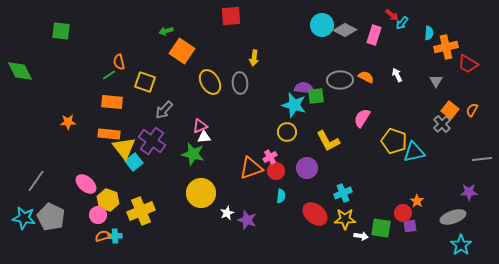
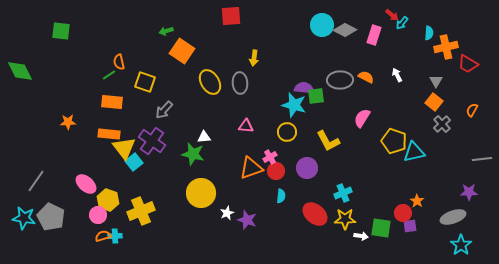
orange square at (450, 110): moved 16 px left, 8 px up
pink triangle at (200, 126): moved 46 px right; rotated 28 degrees clockwise
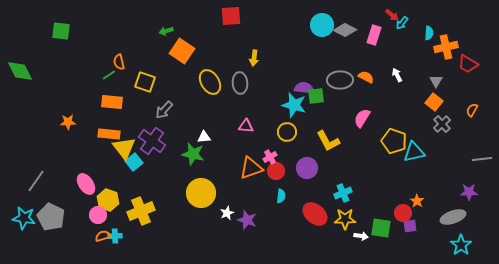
pink ellipse at (86, 184): rotated 15 degrees clockwise
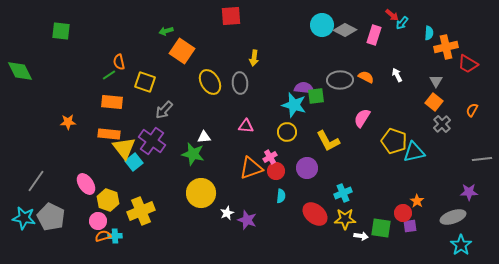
pink circle at (98, 215): moved 6 px down
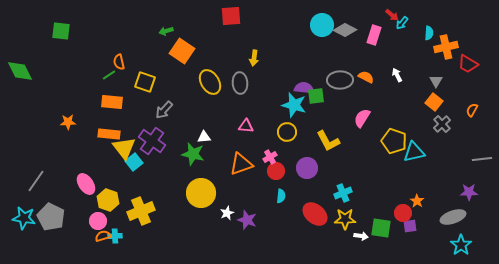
orange triangle at (251, 168): moved 10 px left, 4 px up
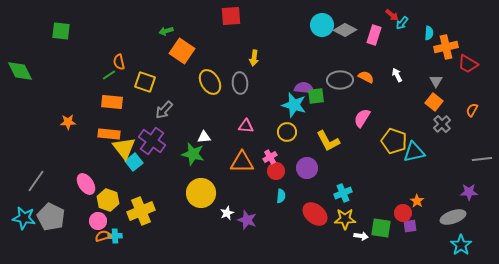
orange triangle at (241, 164): moved 1 px right, 2 px up; rotated 20 degrees clockwise
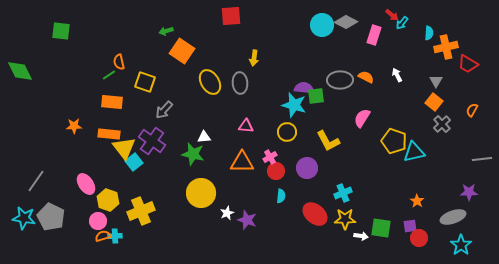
gray diamond at (345, 30): moved 1 px right, 8 px up
orange star at (68, 122): moved 6 px right, 4 px down
red circle at (403, 213): moved 16 px right, 25 px down
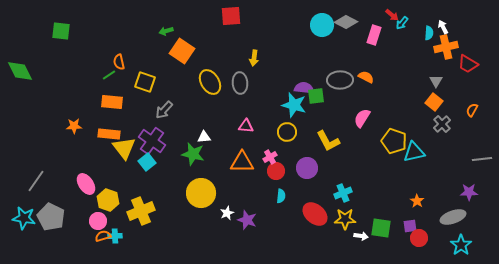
white arrow at (397, 75): moved 46 px right, 48 px up
cyan square at (134, 162): moved 13 px right
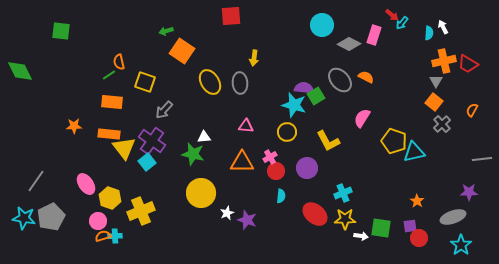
gray diamond at (346, 22): moved 3 px right, 22 px down
orange cross at (446, 47): moved 2 px left, 14 px down
gray ellipse at (340, 80): rotated 50 degrees clockwise
green square at (316, 96): rotated 24 degrees counterclockwise
yellow hexagon at (108, 200): moved 2 px right, 2 px up
gray pentagon at (51, 217): rotated 20 degrees clockwise
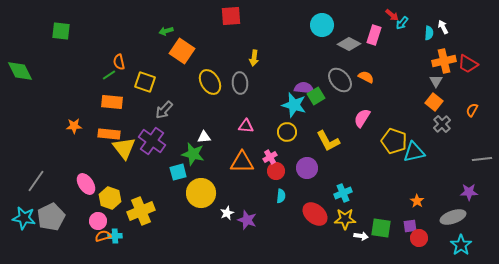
cyan square at (147, 162): moved 31 px right, 10 px down; rotated 24 degrees clockwise
